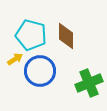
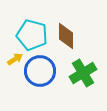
cyan pentagon: moved 1 px right
green cross: moved 6 px left, 10 px up; rotated 8 degrees counterclockwise
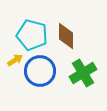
yellow arrow: moved 1 px down
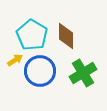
cyan pentagon: rotated 16 degrees clockwise
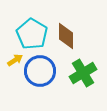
cyan pentagon: moved 1 px up
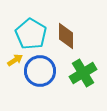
cyan pentagon: moved 1 px left
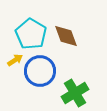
brown diamond: rotated 20 degrees counterclockwise
green cross: moved 8 px left, 20 px down
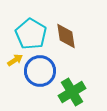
brown diamond: rotated 12 degrees clockwise
green cross: moved 3 px left, 1 px up
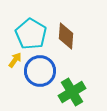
brown diamond: rotated 12 degrees clockwise
yellow arrow: rotated 21 degrees counterclockwise
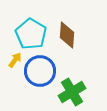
brown diamond: moved 1 px right, 1 px up
